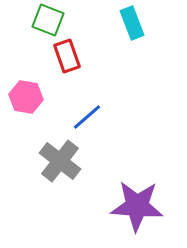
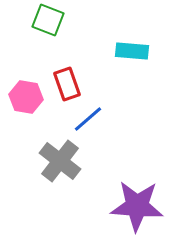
cyan rectangle: moved 28 px down; rotated 64 degrees counterclockwise
red rectangle: moved 28 px down
blue line: moved 1 px right, 2 px down
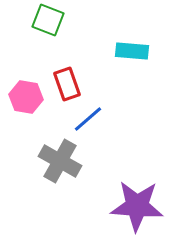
gray cross: rotated 9 degrees counterclockwise
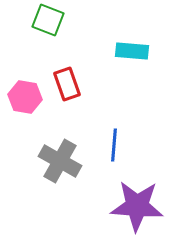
pink hexagon: moved 1 px left
blue line: moved 26 px right, 26 px down; rotated 44 degrees counterclockwise
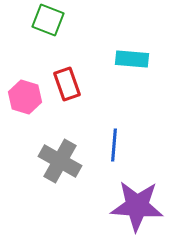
cyan rectangle: moved 8 px down
pink hexagon: rotated 8 degrees clockwise
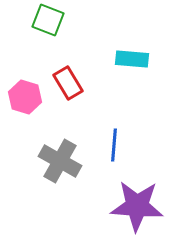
red rectangle: moved 1 px right, 1 px up; rotated 12 degrees counterclockwise
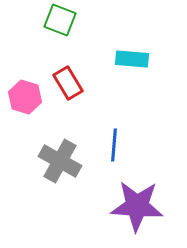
green square: moved 12 px right
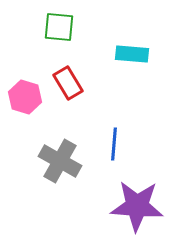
green square: moved 1 px left, 7 px down; rotated 16 degrees counterclockwise
cyan rectangle: moved 5 px up
blue line: moved 1 px up
